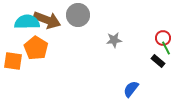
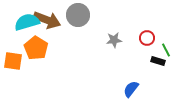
cyan semicircle: rotated 15 degrees counterclockwise
red circle: moved 16 px left
green line: moved 2 px down
black rectangle: rotated 24 degrees counterclockwise
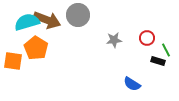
blue semicircle: moved 1 px right, 5 px up; rotated 96 degrees counterclockwise
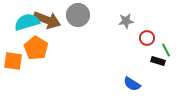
gray star: moved 12 px right, 19 px up
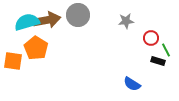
brown arrow: rotated 32 degrees counterclockwise
red circle: moved 4 px right
